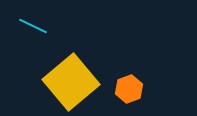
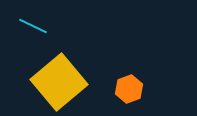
yellow square: moved 12 px left
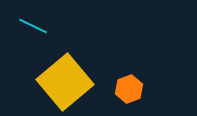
yellow square: moved 6 px right
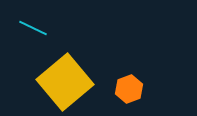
cyan line: moved 2 px down
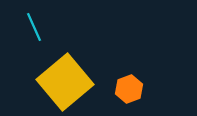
cyan line: moved 1 px right, 1 px up; rotated 40 degrees clockwise
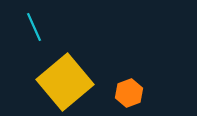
orange hexagon: moved 4 px down
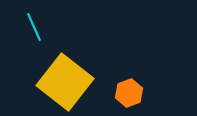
yellow square: rotated 12 degrees counterclockwise
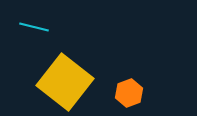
cyan line: rotated 52 degrees counterclockwise
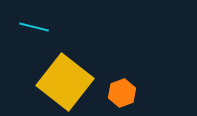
orange hexagon: moved 7 px left
